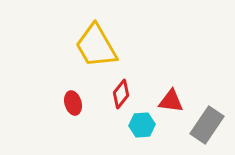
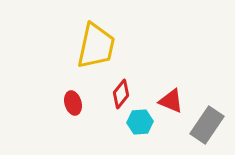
yellow trapezoid: rotated 138 degrees counterclockwise
red triangle: rotated 16 degrees clockwise
cyan hexagon: moved 2 px left, 3 px up
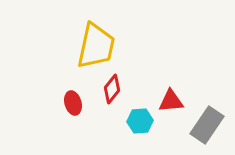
red diamond: moved 9 px left, 5 px up
red triangle: rotated 28 degrees counterclockwise
cyan hexagon: moved 1 px up
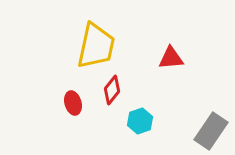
red diamond: moved 1 px down
red triangle: moved 43 px up
cyan hexagon: rotated 15 degrees counterclockwise
gray rectangle: moved 4 px right, 6 px down
